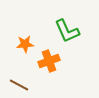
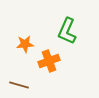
green L-shape: rotated 48 degrees clockwise
brown line: rotated 12 degrees counterclockwise
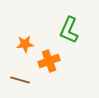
green L-shape: moved 2 px right, 1 px up
brown line: moved 1 px right, 5 px up
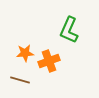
orange star: moved 9 px down
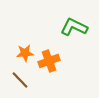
green L-shape: moved 5 px right, 3 px up; rotated 92 degrees clockwise
brown line: rotated 30 degrees clockwise
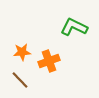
orange star: moved 3 px left, 1 px up
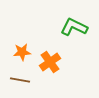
orange cross: moved 1 px right, 1 px down; rotated 15 degrees counterclockwise
brown line: rotated 36 degrees counterclockwise
